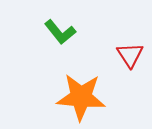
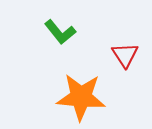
red triangle: moved 5 px left
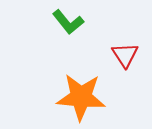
green L-shape: moved 8 px right, 10 px up
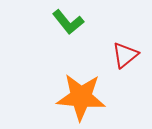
red triangle: rotated 24 degrees clockwise
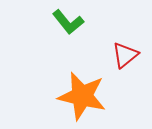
orange star: moved 1 px right, 1 px up; rotated 9 degrees clockwise
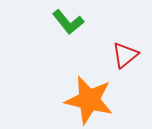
orange star: moved 7 px right, 4 px down
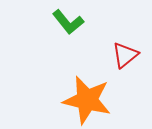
orange star: moved 2 px left
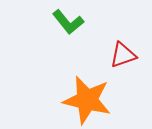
red triangle: moved 2 px left; rotated 20 degrees clockwise
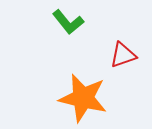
orange star: moved 4 px left, 2 px up
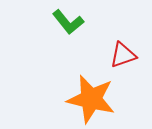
orange star: moved 8 px right, 1 px down
